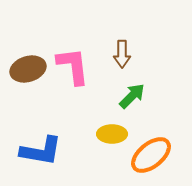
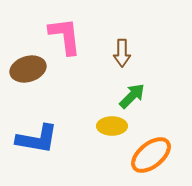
brown arrow: moved 1 px up
pink L-shape: moved 8 px left, 30 px up
yellow ellipse: moved 8 px up
blue L-shape: moved 4 px left, 12 px up
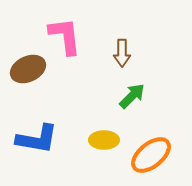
brown ellipse: rotated 8 degrees counterclockwise
yellow ellipse: moved 8 px left, 14 px down
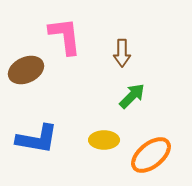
brown ellipse: moved 2 px left, 1 px down
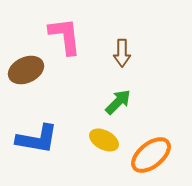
green arrow: moved 14 px left, 6 px down
yellow ellipse: rotated 28 degrees clockwise
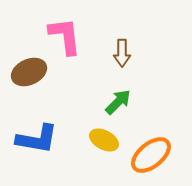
brown ellipse: moved 3 px right, 2 px down
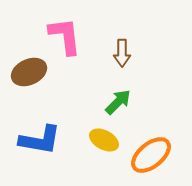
blue L-shape: moved 3 px right, 1 px down
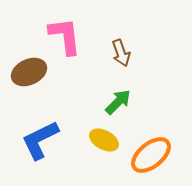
brown arrow: moved 1 px left; rotated 20 degrees counterclockwise
blue L-shape: rotated 144 degrees clockwise
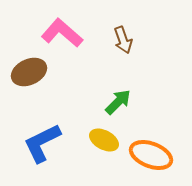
pink L-shape: moved 3 px left, 3 px up; rotated 42 degrees counterclockwise
brown arrow: moved 2 px right, 13 px up
blue L-shape: moved 2 px right, 3 px down
orange ellipse: rotated 60 degrees clockwise
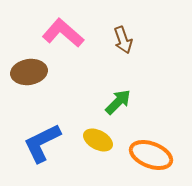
pink L-shape: moved 1 px right
brown ellipse: rotated 16 degrees clockwise
yellow ellipse: moved 6 px left
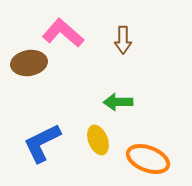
brown arrow: rotated 20 degrees clockwise
brown ellipse: moved 9 px up
green arrow: rotated 136 degrees counterclockwise
yellow ellipse: rotated 40 degrees clockwise
orange ellipse: moved 3 px left, 4 px down
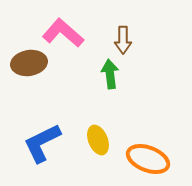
green arrow: moved 8 px left, 28 px up; rotated 84 degrees clockwise
